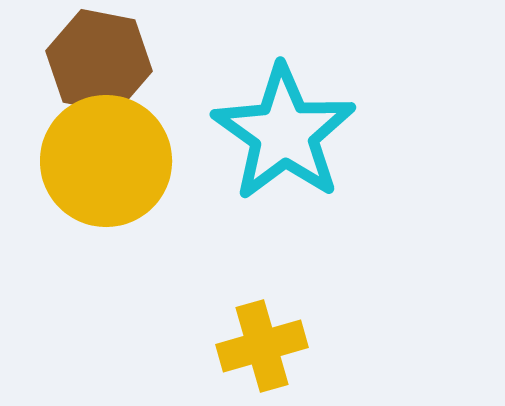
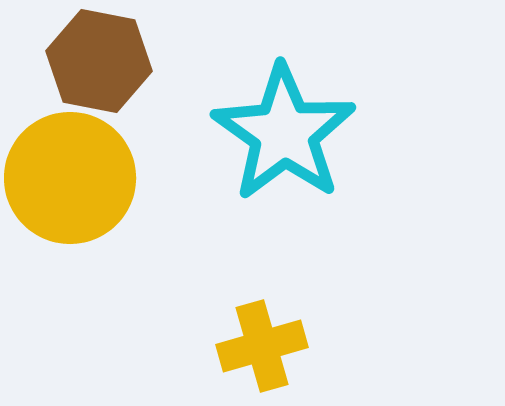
yellow circle: moved 36 px left, 17 px down
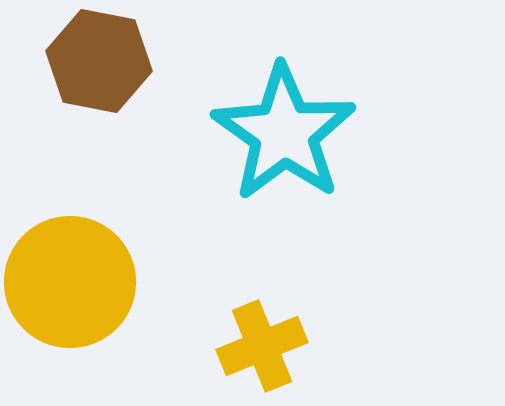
yellow circle: moved 104 px down
yellow cross: rotated 6 degrees counterclockwise
